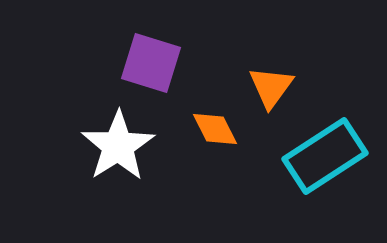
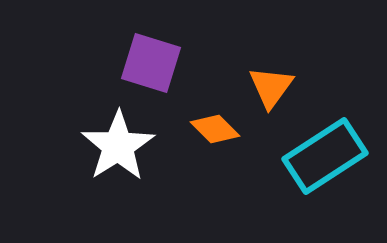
orange diamond: rotated 18 degrees counterclockwise
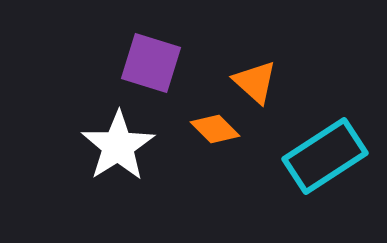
orange triangle: moved 16 px left, 5 px up; rotated 24 degrees counterclockwise
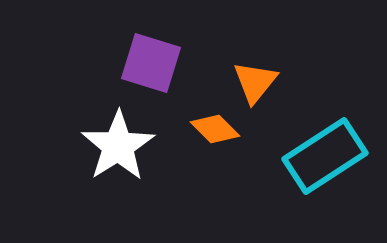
orange triangle: rotated 27 degrees clockwise
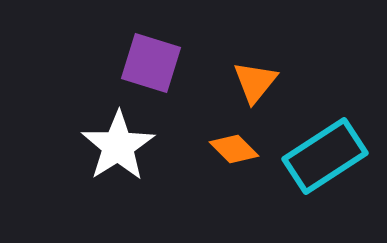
orange diamond: moved 19 px right, 20 px down
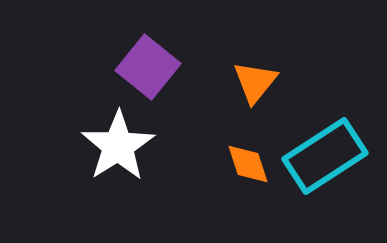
purple square: moved 3 px left, 4 px down; rotated 22 degrees clockwise
orange diamond: moved 14 px right, 15 px down; rotated 27 degrees clockwise
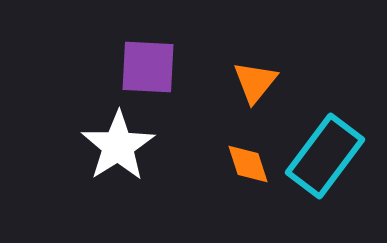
purple square: rotated 36 degrees counterclockwise
cyan rectangle: rotated 20 degrees counterclockwise
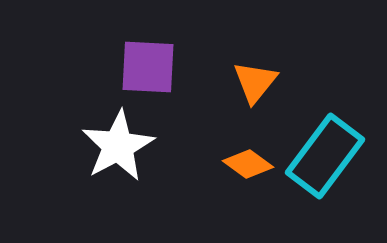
white star: rotated 4 degrees clockwise
orange diamond: rotated 36 degrees counterclockwise
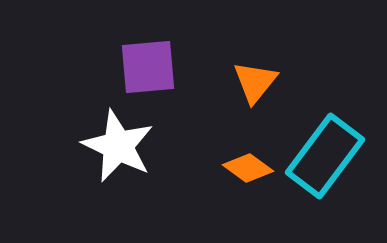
purple square: rotated 8 degrees counterclockwise
white star: rotated 18 degrees counterclockwise
orange diamond: moved 4 px down
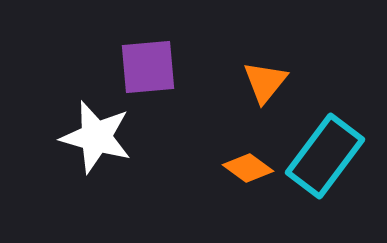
orange triangle: moved 10 px right
white star: moved 22 px left, 9 px up; rotated 10 degrees counterclockwise
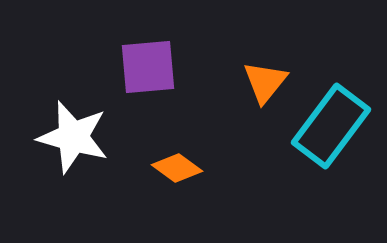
white star: moved 23 px left
cyan rectangle: moved 6 px right, 30 px up
orange diamond: moved 71 px left
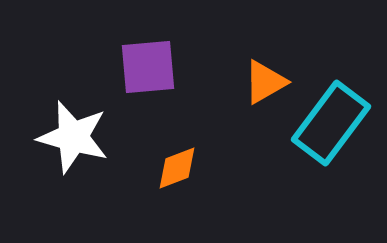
orange triangle: rotated 21 degrees clockwise
cyan rectangle: moved 3 px up
orange diamond: rotated 57 degrees counterclockwise
